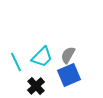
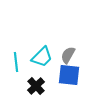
cyan line: rotated 18 degrees clockwise
blue square: rotated 30 degrees clockwise
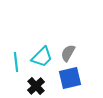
gray semicircle: moved 2 px up
blue square: moved 1 px right, 3 px down; rotated 20 degrees counterclockwise
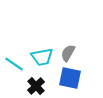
cyan trapezoid: rotated 35 degrees clockwise
cyan line: moved 2 px left, 2 px down; rotated 48 degrees counterclockwise
blue square: rotated 25 degrees clockwise
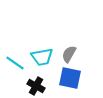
gray semicircle: moved 1 px right, 1 px down
cyan line: moved 1 px right, 1 px up
black cross: rotated 18 degrees counterclockwise
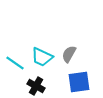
cyan trapezoid: rotated 35 degrees clockwise
blue square: moved 9 px right, 4 px down; rotated 20 degrees counterclockwise
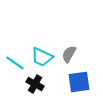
black cross: moved 1 px left, 2 px up
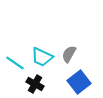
blue square: rotated 30 degrees counterclockwise
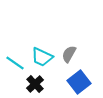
black cross: rotated 18 degrees clockwise
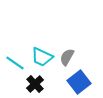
gray semicircle: moved 2 px left, 3 px down
